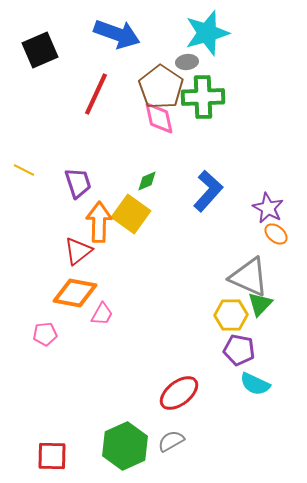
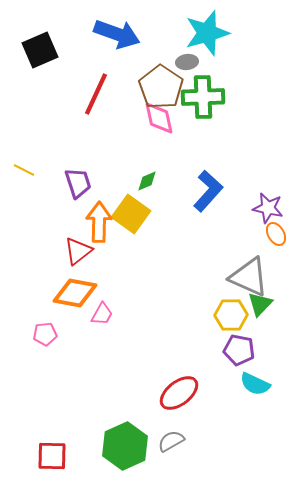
purple star: rotated 16 degrees counterclockwise
orange ellipse: rotated 20 degrees clockwise
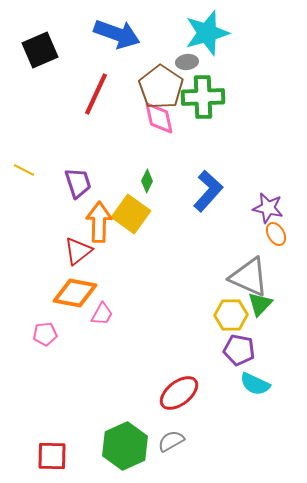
green diamond: rotated 40 degrees counterclockwise
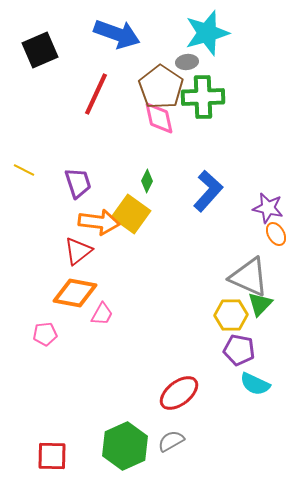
orange arrow: rotated 96 degrees clockwise
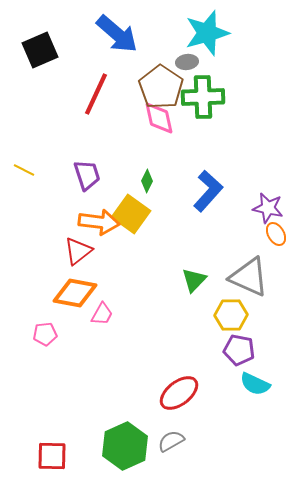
blue arrow: rotated 21 degrees clockwise
purple trapezoid: moved 9 px right, 8 px up
green triangle: moved 66 px left, 24 px up
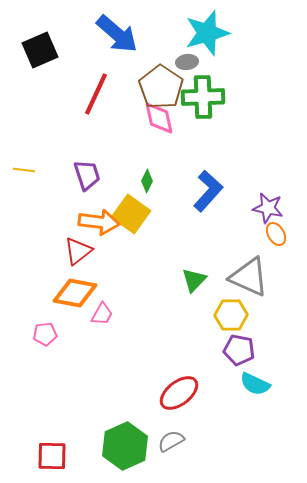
yellow line: rotated 20 degrees counterclockwise
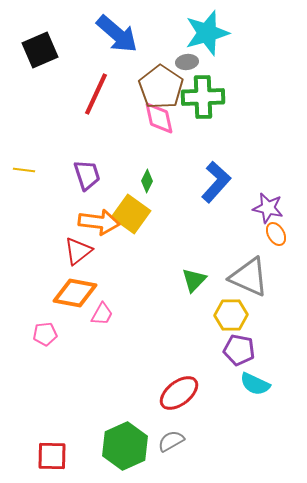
blue L-shape: moved 8 px right, 9 px up
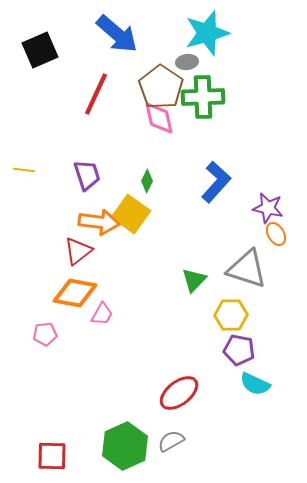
gray triangle: moved 2 px left, 8 px up; rotated 6 degrees counterclockwise
